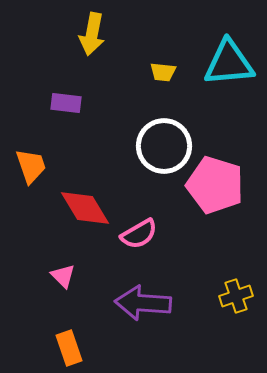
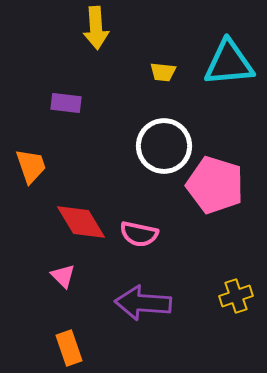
yellow arrow: moved 4 px right, 6 px up; rotated 15 degrees counterclockwise
red diamond: moved 4 px left, 14 px down
pink semicircle: rotated 42 degrees clockwise
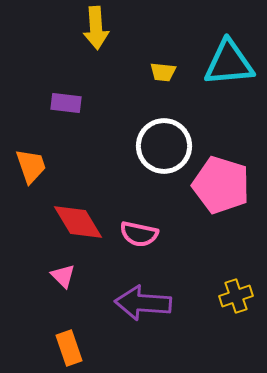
pink pentagon: moved 6 px right
red diamond: moved 3 px left
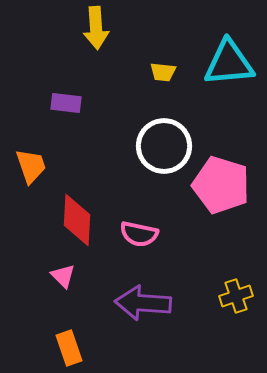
red diamond: moved 1 px left, 2 px up; rotated 34 degrees clockwise
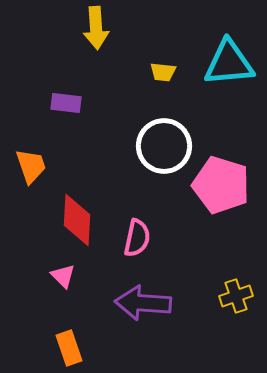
pink semicircle: moved 2 px left, 4 px down; rotated 90 degrees counterclockwise
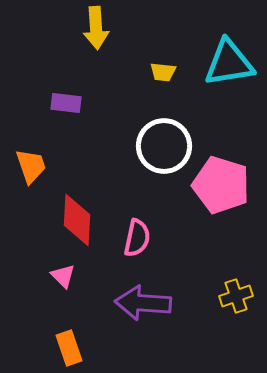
cyan triangle: rotated 4 degrees counterclockwise
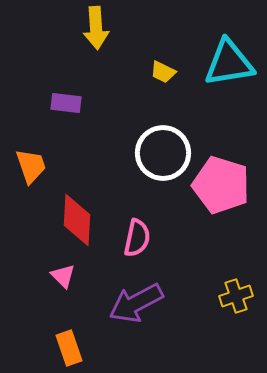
yellow trapezoid: rotated 20 degrees clockwise
white circle: moved 1 px left, 7 px down
purple arrow: moved 7 px left; rotated 32 degrees counterclockwise
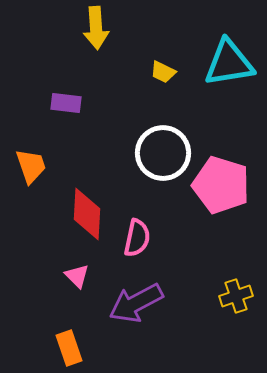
red diamond: moved 10 px right, 6 px up
pink triangle: moved 14 px right
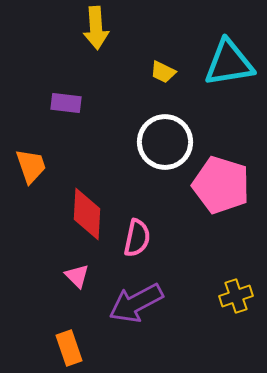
white circle: moved 2 px right, 11 px up
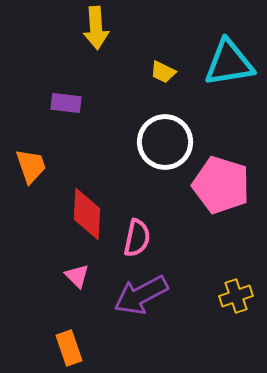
purple arrow: moved 5 px right, 8 px up
